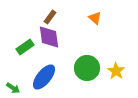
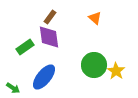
green circle: moved 7 px right, 3 px up
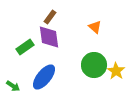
orange triangle: moved 9 px down
green arrow: moved 2 px up
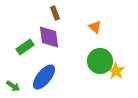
brown rectangle: moved 5 px right, 4 px up; rotated 56 degrees counterclockwise
green circle: moved 6 px right, 4 px up
